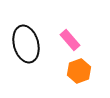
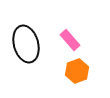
orange hexagon: moved 2 px left
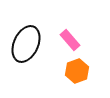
black ellipse: rotated 39 degrees clockwise
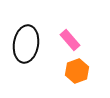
black ellipse: rotated 15 degrees counterclockwise
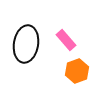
pink rectangle: moved 4 px left
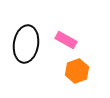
pink rectangle: rotated 20 degrees counterclockwise
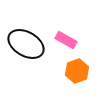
black ellipse: rotated 69 degrees counterclockwise
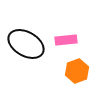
pink rectangle: rotated 35 degrees counterclockwise
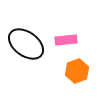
black ellipse: rotated 6 degrees clockwise
